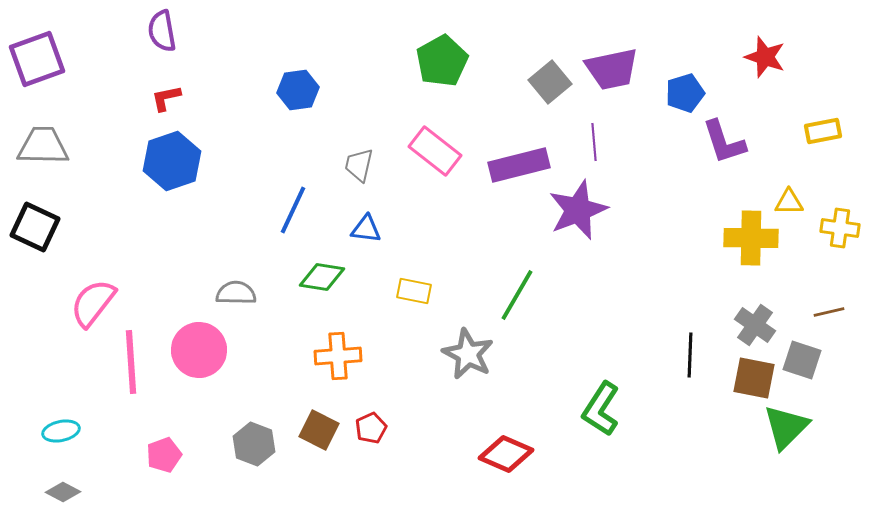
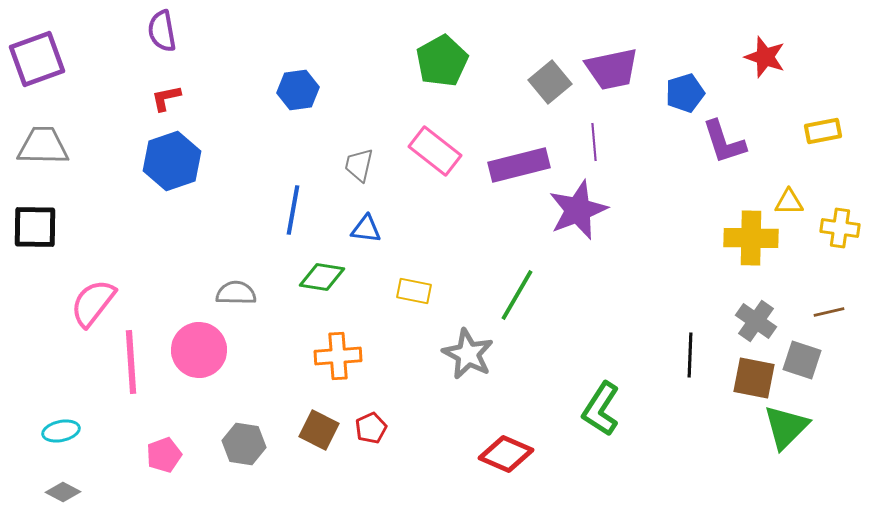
blue line at (293, 210): rotated 15 degrees counterclockwise
black square at (35, 227): rotated 24 degrees counterclockwise
gray cross at (755, 325): moved 1 px right, 4 px up
gray hexagon at (254, 444): moved 10 px left; rotated 12 degrees counterclockwise
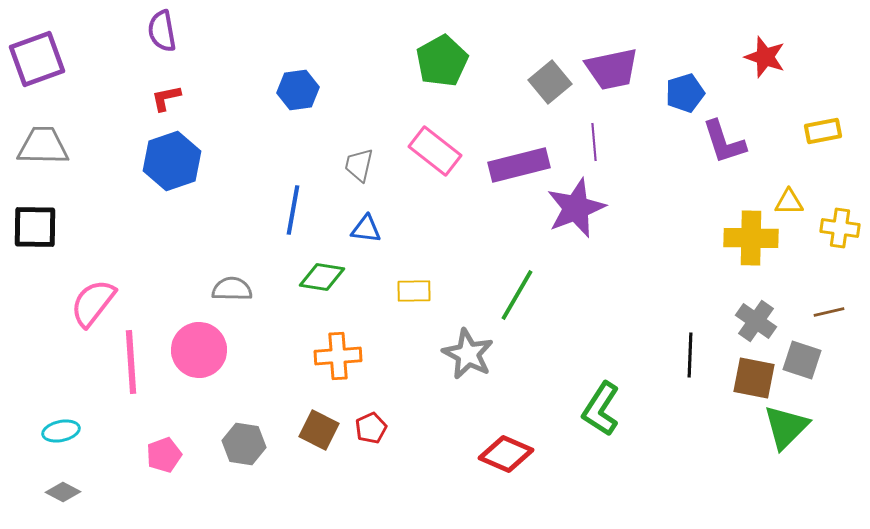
purple star at (578, 210): moved 2 px left, 2 px up
yellow rectangle at (414, 291): rotated 12 degrees counterclockwise
gray semicircle at (236, 293): moved 4 px left, 4 px up
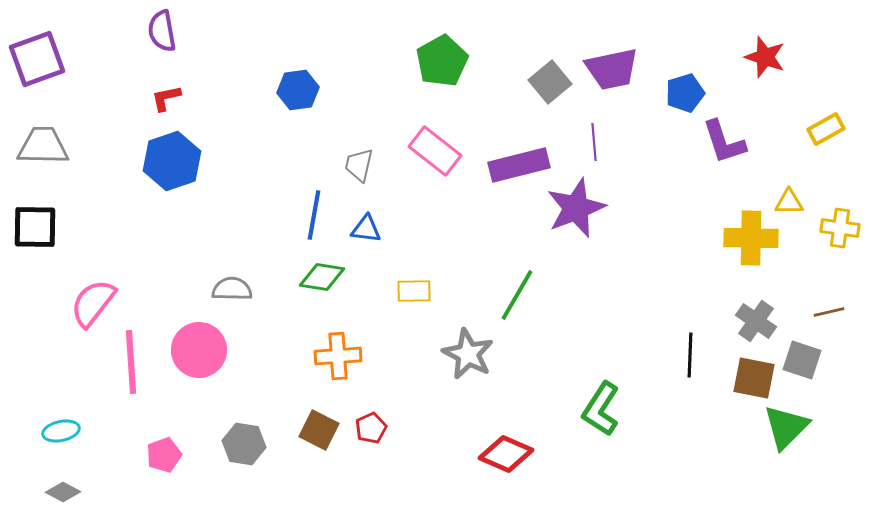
yellow rectangle at (823, 131): moved 3 px right, 2 px up; rotated 18 degrees counterclockwise
blue line at (293, 210): moved 21 px right, 5 px down
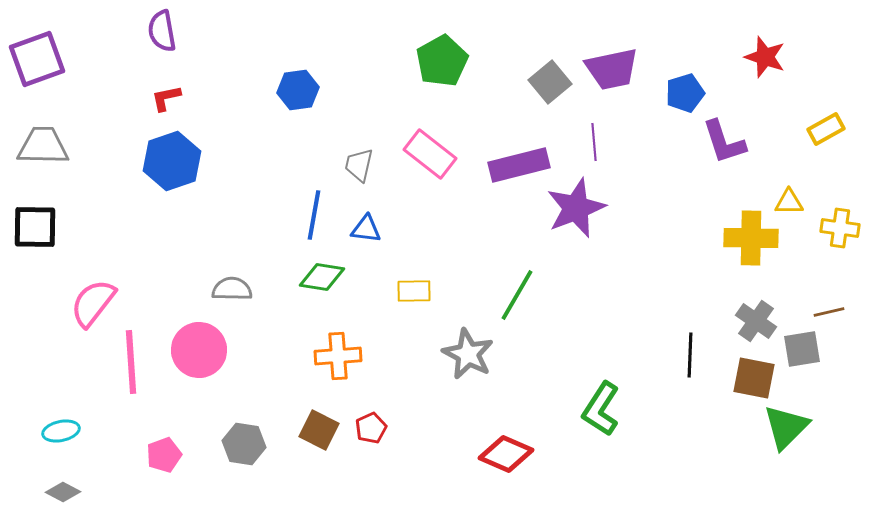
pink rectangle at (435, 151): moved 5 px left, 3 px down
gray square at (802, 360): moved 11 px up; rotated 27 degrees counterclockwise
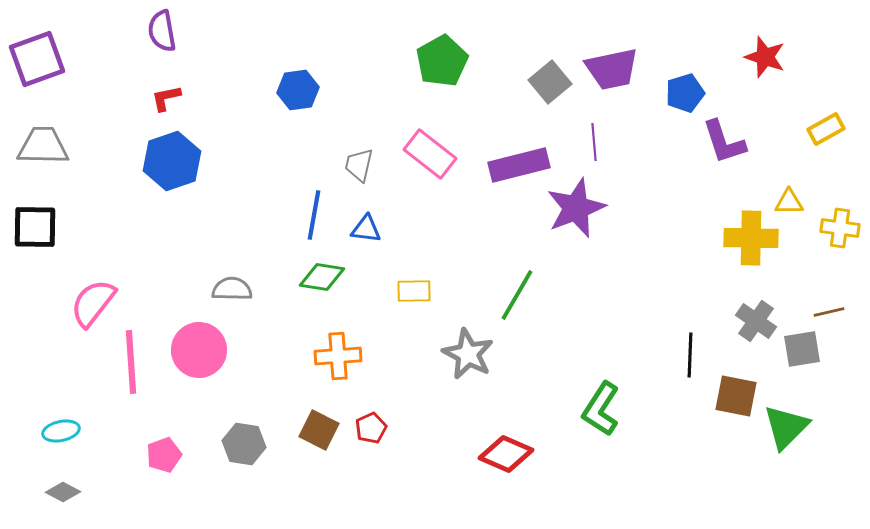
brown square at (754, 378): moved 18 px left, 18 px down
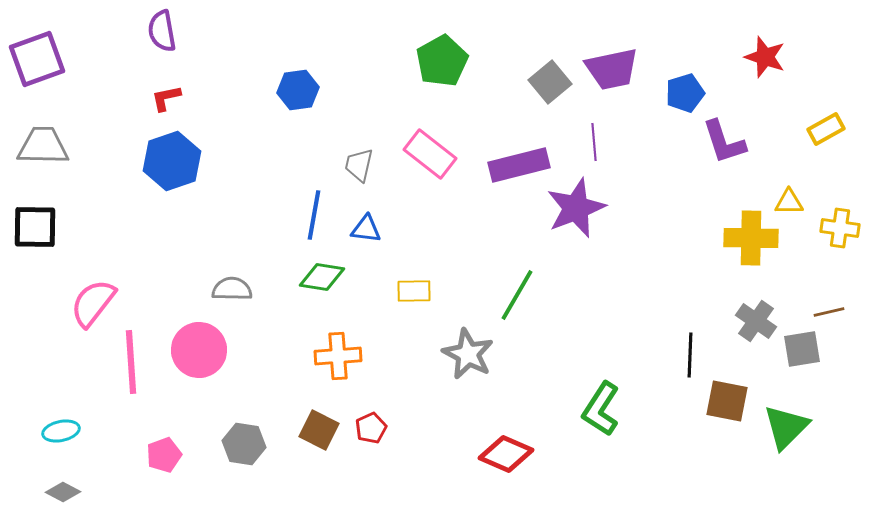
brown square at (736, 396): moved 9 px left, 5 px down
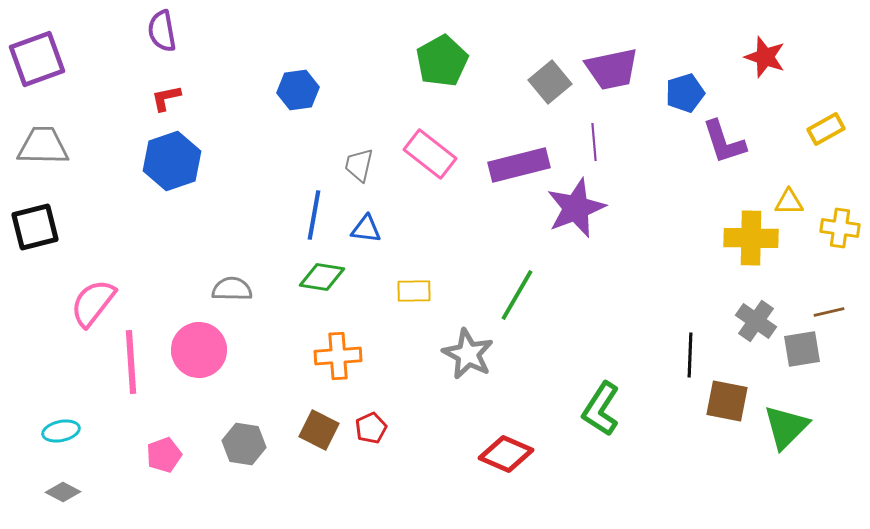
black square at (35, 227): rotated 15 degrees counterclockwise
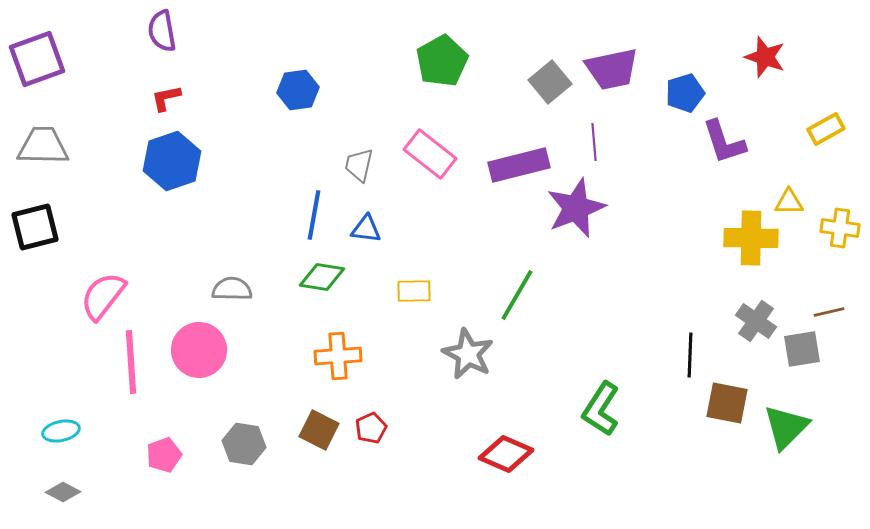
pink semicircle at (93, 303): moved 10 px right, 7 px up
brown square at (727, 401): moved 2 px down
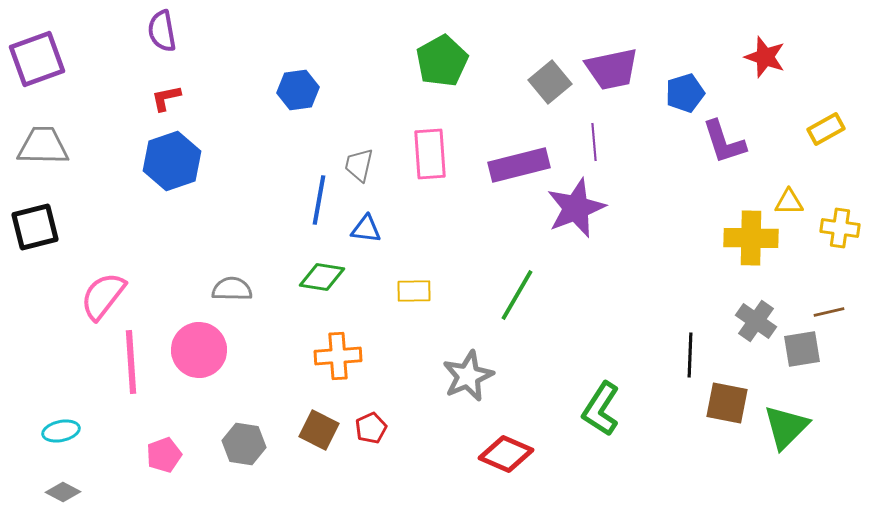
pink rectangle at (430, 154): rotated 48 degrees clockwise
blue line at (314, 215): moved 5 px right, 15 px up
gray star at (468, 354): moved 22 px down; rotated 21 degrees clockwise
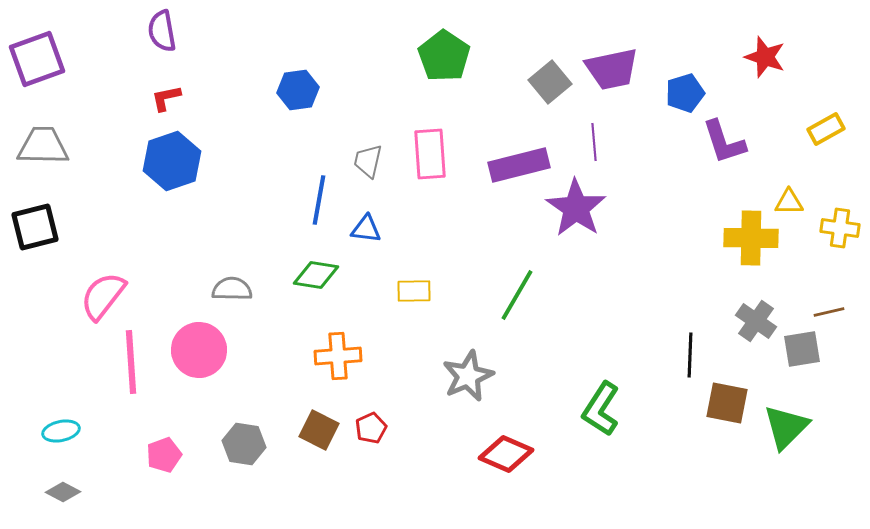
green pentagon at (442, 61): moved 2 px right, 5 px up; rotated 9 degrees counterclockwise
gray trapezoid at (359, 165): moved 9 px right, 4 px up
purple star at (576, 208): rotated 16 degrees counterclockwise
green diamond at (322, 277): moved 6 px left, 2 px up
